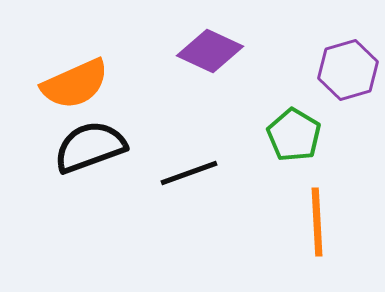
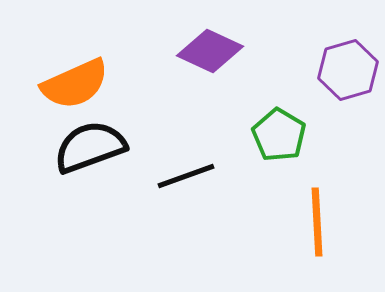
green pentagon: moved 15 px left
black line: moved 3 px left, 3 px down
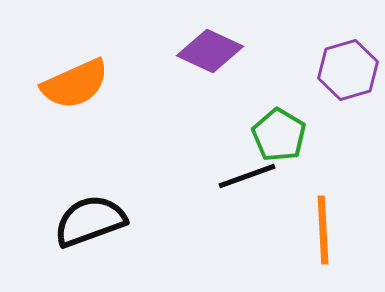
black semicircle: moved 74 px down
black line: moved 61 px right
orange line: moved 6 px right, 8 px down
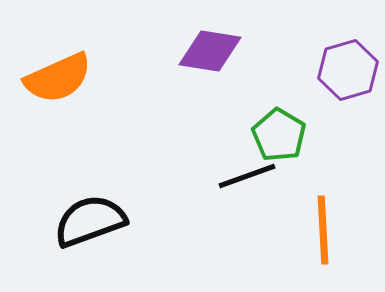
purple diamond: rotated 16 degrees counterclockwise
orange semicircle: moved 17 px left, 6 px up
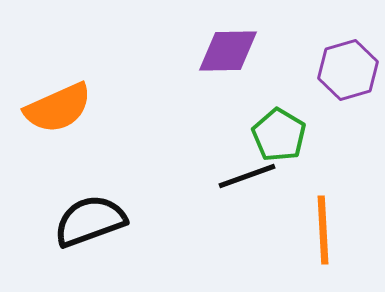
purple diamond: moved 18 px right; rotated 10 degrees counterclockwise
orange semicircle: moved 30 px down
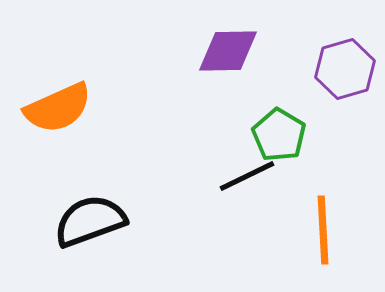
purple hexagon: moved 3 px left, 1 px up
black line: rotated 6 degrees counterclockwise
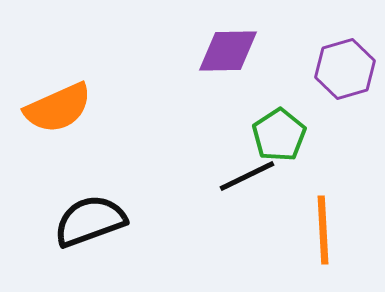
green pentagon: rotated 8 degrees clockwise
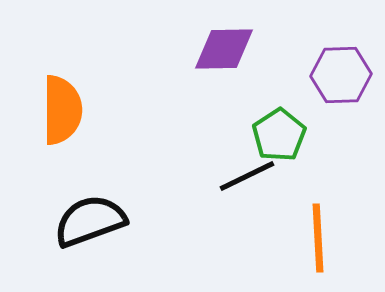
purple diamond: moved 4 px left, 2 px up
purple hexagon: moved 4 px left, 6 px down; rotated 14 degrees clockwise
orange semicircle: moved 4 px right, 2 px down; rotated 66 degrees counterclockwise
orange line: moved 5 px left, 8 px down
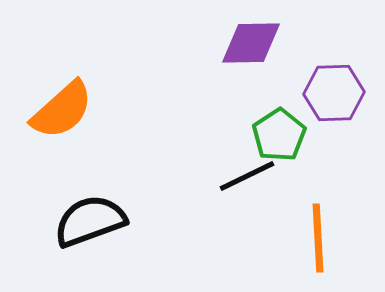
purple diamond: moved 27 px right, 6 px up
purple hexagon: moved 7 px left, 18 px down
orange semicircle: rotated 48 degrees clockwise
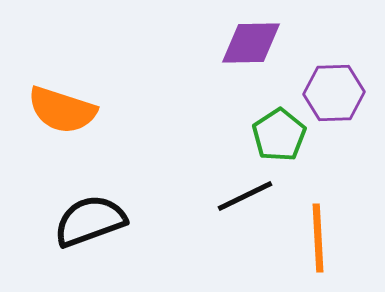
orange semicircle: rotated 60 degrees clockwise
black line: moved 2 px left, 20 px down
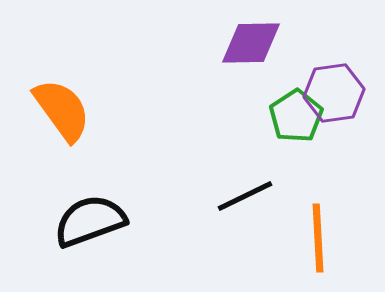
purple hexagon: rotated 6 degrees counterclockwise
orange semicircle: rotated 144 degrees counterclockwise
green pentagon: moved 17 px right, 19 px up
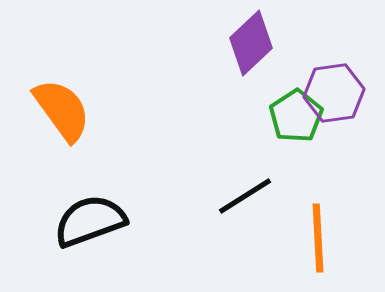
purple diamond: rotated 42 degrees counterclockwise
black line: rotated 6 degrees counterclockwise
